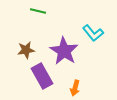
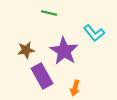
green line: moved 11 px right, 2 px down
cyan L-shape: moved 1 px right
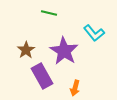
brown star: rotated 24 degrees counterclockwise
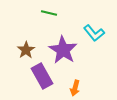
purple star: moved 1 px left, 1 px up
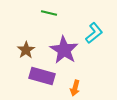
cyan L-shape: rotated 90 degrees counterclockwise
purple star: moved 1 px right
purple rectangle: rotated 45 degrees counterclockwise
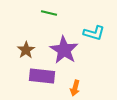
cyan L-shape: rotated 55 degrees clockwise
purple rectangle: rotated 10 degrees counterclockwise
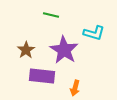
green line: moved 2 px right, 2 px down
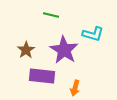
cyan L-shape: moved 1 px left, 1 px down
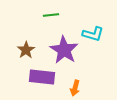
green line: rotated 21 degrees counterclockwise
purple rectangle: moved 1 px down
